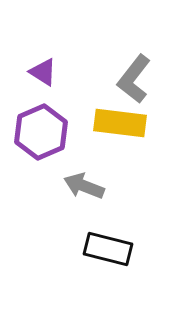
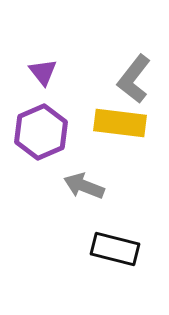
purple triangle: rotated 20 degrees clockwise
black rectangle: moved 7 px right
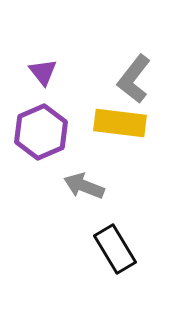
black rectangle: rotated 45 degrees clockwise
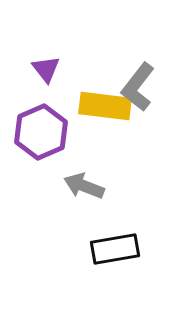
purple triangle: moved 3 px right, 3 px up
gray L-shape: moved 4 px right, 8 px down
yellow rectangle: moved 15 px left, 17 px up
black rectangle: rotated 69 degrees counterclockwise
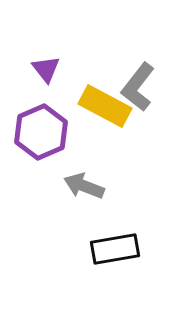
yellow rectangle: rotated 21 degrees clockwise
